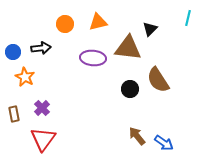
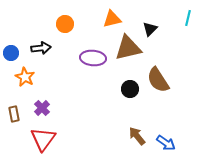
orange triangle: moved 14 px right, 3 px up
brown triangle: rotated 20 degrees counterclockwise
blue circle: moved 2 px left, 1 px down
blue arrow: moved 2 px right
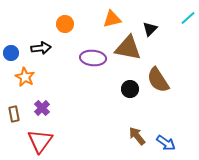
cyan line: rotated 35 degrees clockwise
brown triangle: rotated 24 degrees clockwise
red triangle: moved 3 px left, 2 px down
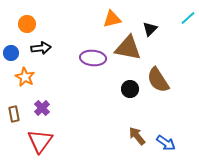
orange circle: moved 38 px left
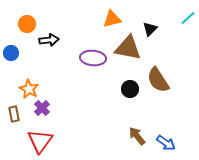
black arrow: moved 8 px right, 8 px up
orange star: moved 4 px right, 12 px down
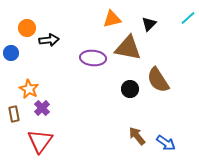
orange circle: moved 4 px down
black triangle: moved 1 px left, 5 px up
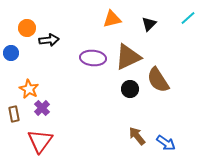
brown triangle: moved 9 px down; rotated 36 degrees counterclockwise
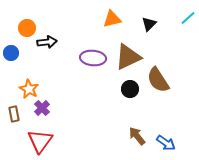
black arrow: moved 2 px left, 2 px down
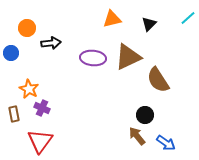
black arrow: moved 4 px right, 1 px down
black circle: moved 15 px right, 26 px down
purple cross: rotated 21 degrees counterclockwise
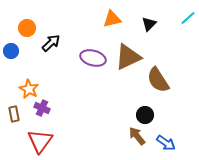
black arrow: rotated 36 degrees counterclockwise
blue circle: moved 2 px up
purple ellipse: rotated 10 degrees clockwise
